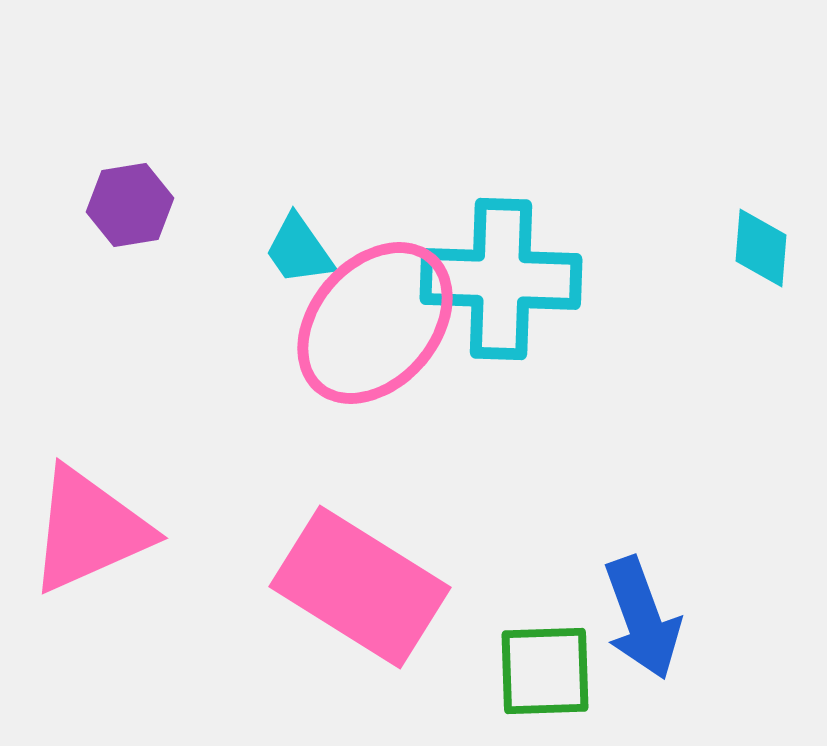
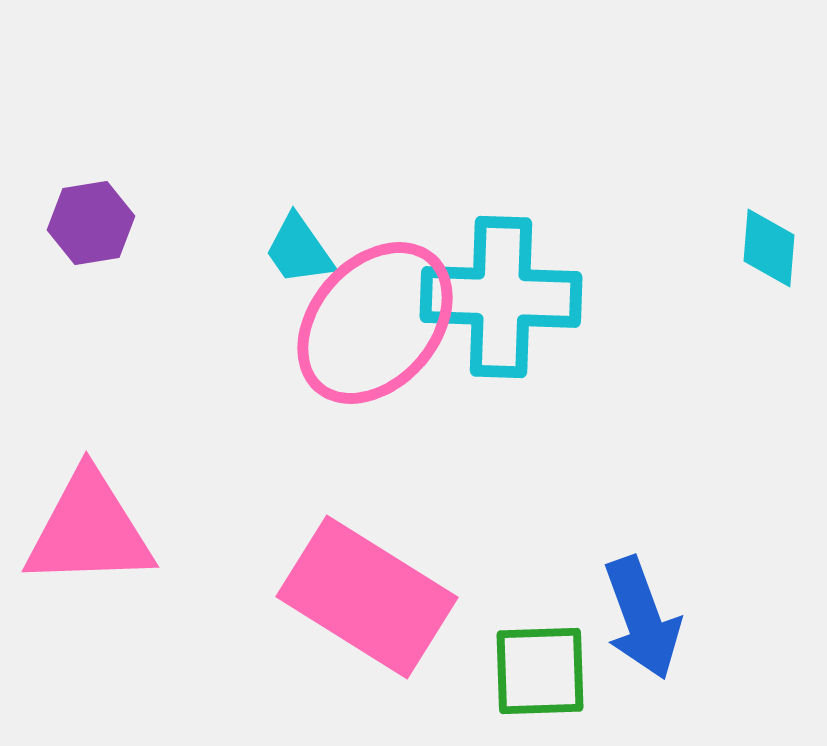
purple hexagon: moved 39 px left, 18 px down
cyan diamond: moved 8 px right
cyan cross: moved 18 px down
pink triangle: rotated 22 degrees clockwise
pink rectangle: moved 7 px right, 10 px down
green square: moved 5 px left
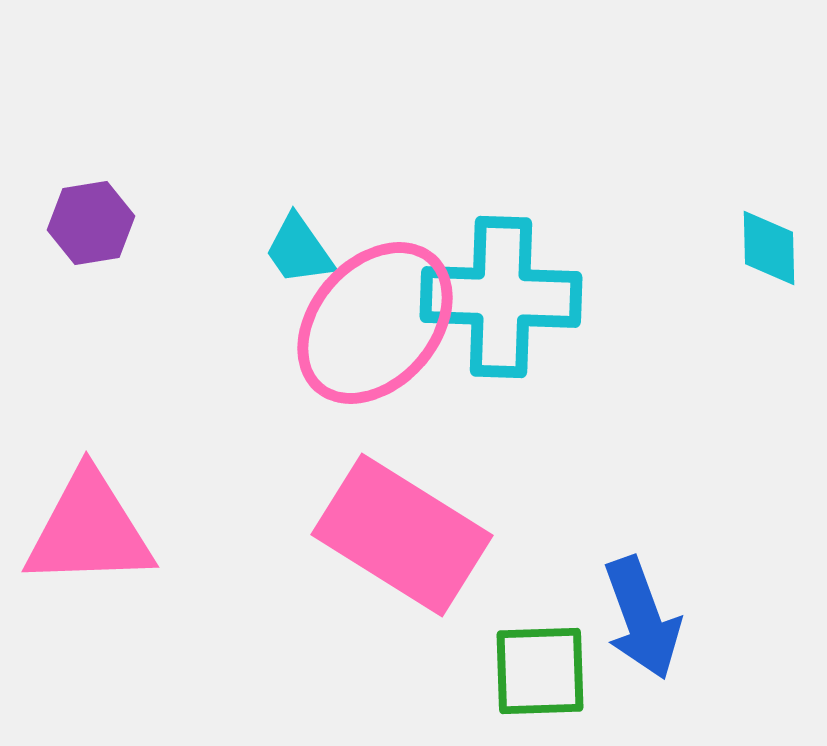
cyan diamond: rotated 6 degrees counterclockwise
pink rectangle: moved 35 px right, 62 px up
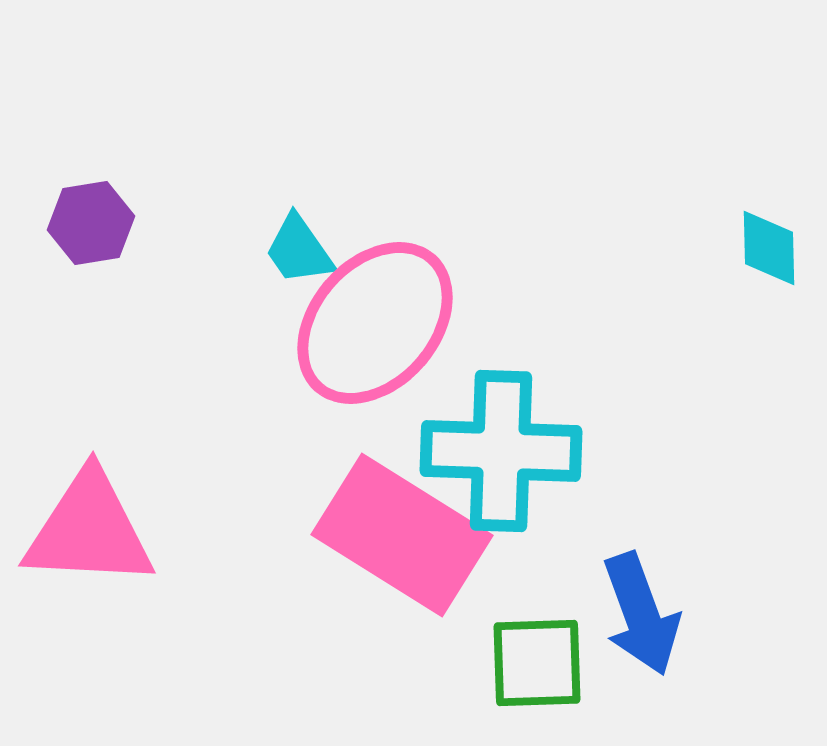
cyan cross: moved 154 px down
pink triangle: rotated 5 degrees clockwise
blue arrow: moved 1 px left, 4 px up
green square: moved 3 px left, 8 px up
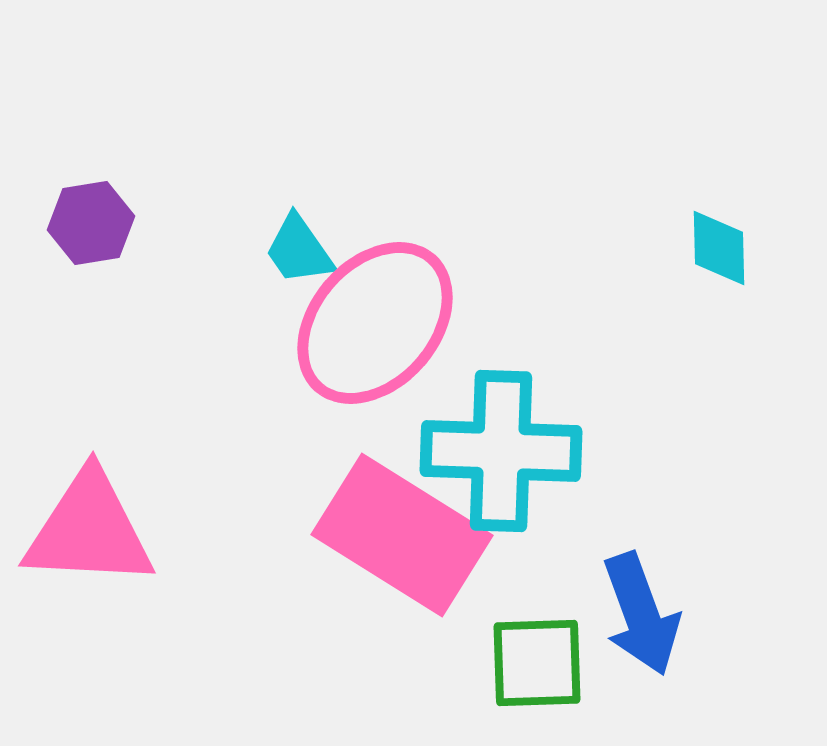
cyan diamond: moved 50 px left
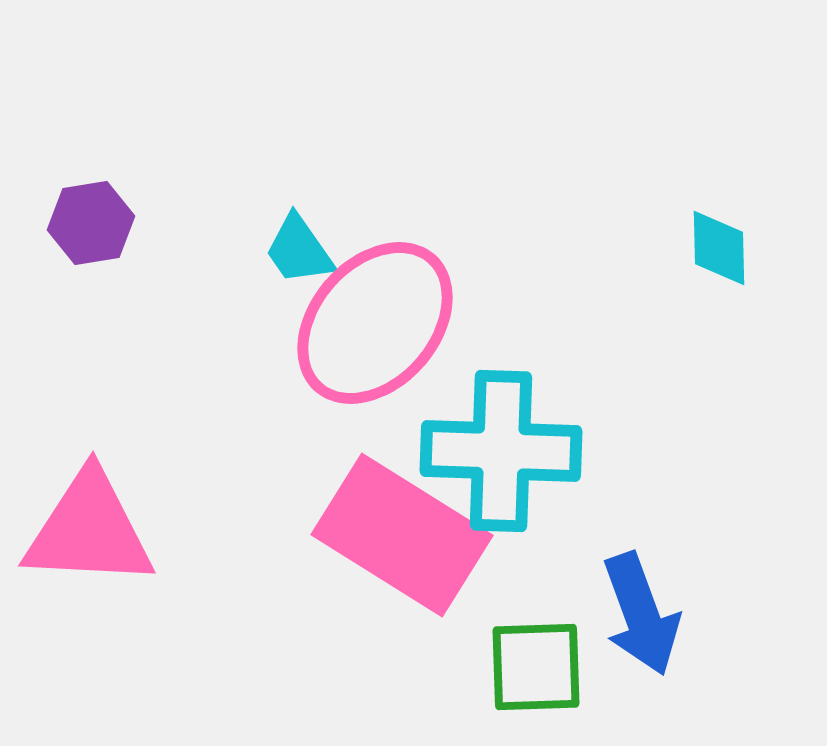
green square: moved 1 px left, 4 px down
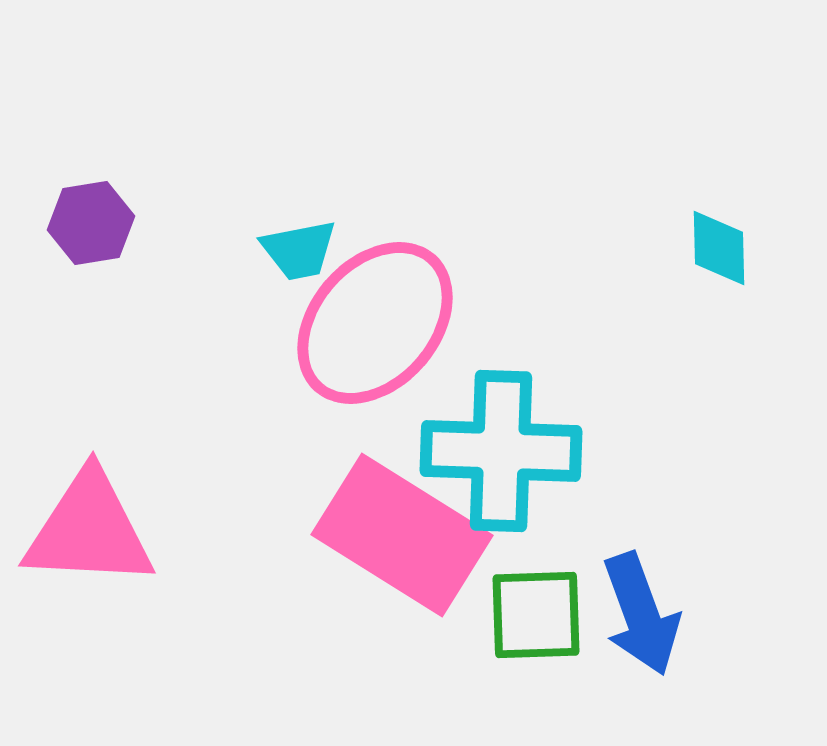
cyan trapezoid: rotated 66 degrees counterclockwise
green square: moved 52 px up
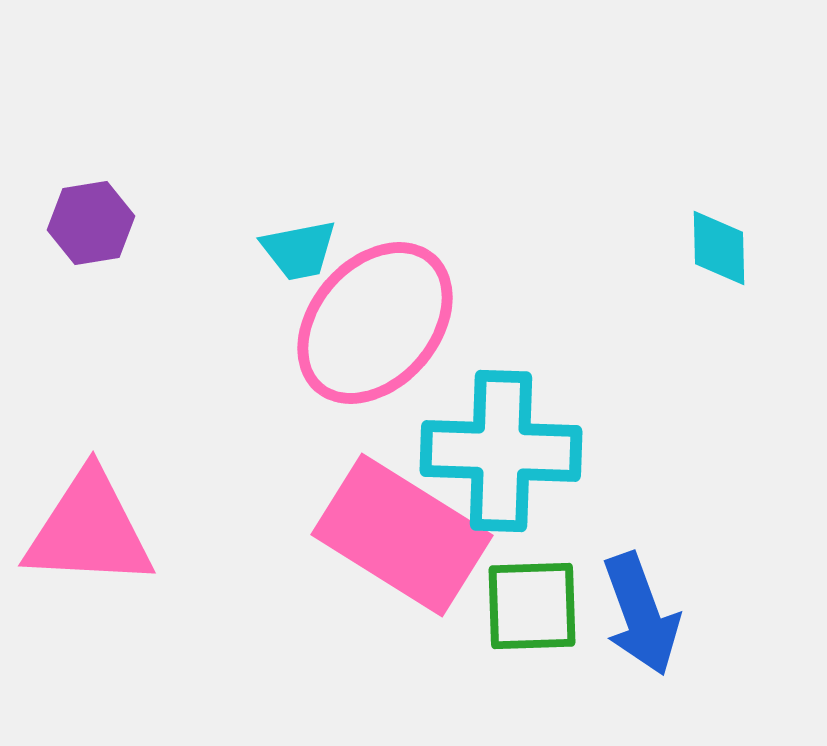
green square: moved 4 px left, 9 px up
